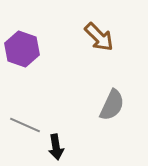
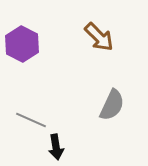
purple hexagon: moved 5 px up; rotated 8 degrees clockwise
gray line: moved 6 px right, 5 px up
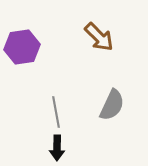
purple hexagon: moved 3 px down; rotated 24 degrees clockwise
gray line: moved 25 px right, 8 px up; rotated 56 degrees clockwise
black arrow: moved 1 px right, 1 px down; rotated 10 degrees clockwise
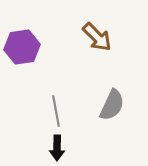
brown arrow: moved 2 px left
gray line: moved 1 px up
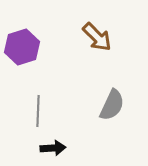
purple hexagon: rotated 8 degrees counterclockwise
gray line: moved 18 px left; rotated 12 degrees clockwise
black arrow: moved 4 px left; rotated 95 degrees counterclockwise
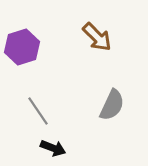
gray line: rotated 36 degrees counterclockwise
black arrow: rotated 25 degrees clockwise
